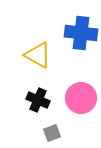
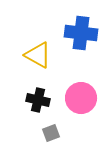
black cross: rotated 10 degrees counterclockwise
gray square: moved 1 px left
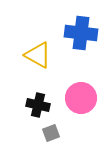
black cross: moved 5 px down
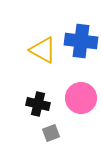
blue cross: moved 8 px down
yellow triangle: moved 5 px right, 5 px up
black cross: moved 1 px up
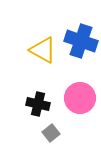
blue cross: rotated 12 degrees clockwise
pink circle: moved 1 px left
gray square: rotated 18 degrees counterclockwise
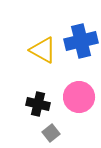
blue cross: rotated 32 degrees counterclockwise
pink circle: moved 1 px left, 1 px up
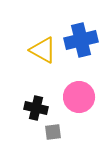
blue cross: moved 1 px up
black cross: moved 2 px left, 4 px down
gray square: moved 2 px right, 1 px up; rotated 30 degrees clockwise
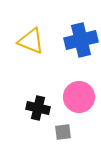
yellow triangle: moved 12 px left, 9 px up; rotated 8 degrees counterclockwise
black cross: moved 2 px right
gray square: moved 10 px right
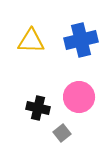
yellow triangle: rotated 20 degrees counterclockwise
gray square: moved 1 px left, 1 px down; rotated 30 degrees counterclockwise
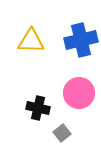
pink circle: moved 4 px up
